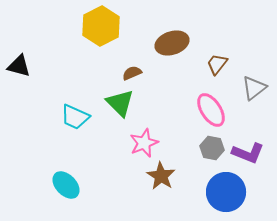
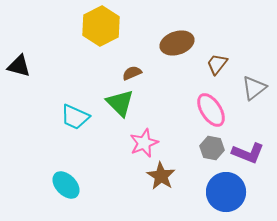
brown ellipse: moved 5 px right
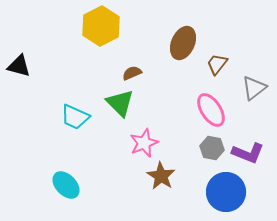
brown ellipse: moved 6 px right; rotated 48 degrees counterclockwise
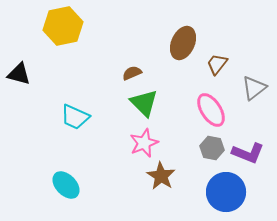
yellow hexagon: moved 38 px left; rotated 15 degrees clockwise
black triangle: moved 8 px down
green triangle: moved 24 px right
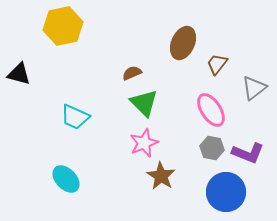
cyan ellipse: moved 6 px up
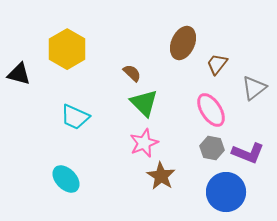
yellow hexagon: moved 4 px right, 23 px down; rotated 18 degrees counterclockwise
brown semicircle: rotated 66 degrees clockwise
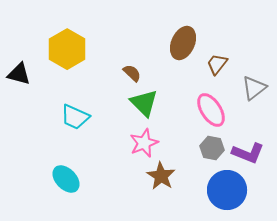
blue circle: moved 1 px right, 2 px up
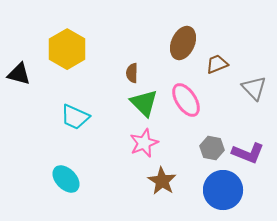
brown trapezoid: rotated 30 degrees clockwise
brown semicircle: rotated 132 degrees counterclockwise
gray triangle: rotated 36 degrees counterclockwise
pink ellipse: moved 25 px left, 10 px up
brown star: moved 1 px right, 5 px down
blue circle: moved 4 px left
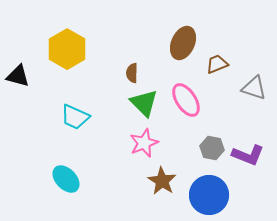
black triangle: moved 1 px left, 2 px down
gray triangle: rotated 28 degrees counterclockwise
purple L-shape: moved 2 px down
blue circle: moved 14 px left, 5 px down
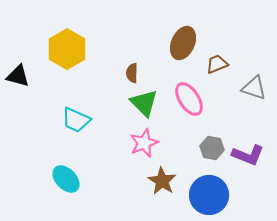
pink ellipse: moved 3 px right, 1 px up
cyan trapezoid: moved 1 px right, 3 px down
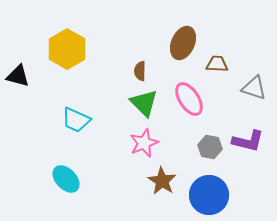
brown trapezoid: rotated 25 degrees clockwise
brown semicircle: moved 8 px right, 2 px up
gray hexagon: moved 2 px left, 1 px up
purple L-shape: moved 14 px up; rotated 8 degrees counterclockwise
